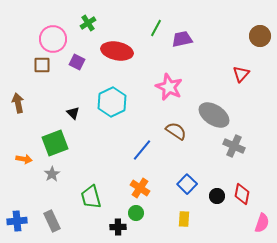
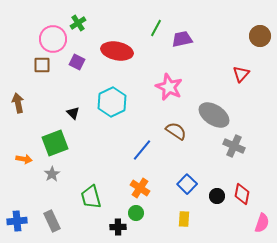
green cross: moved 10 px left
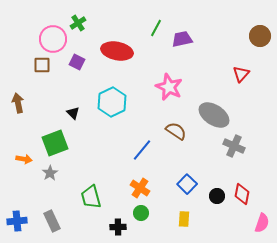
gray star: moved 2 px left, 1 px up
green circle: moved 5 px right
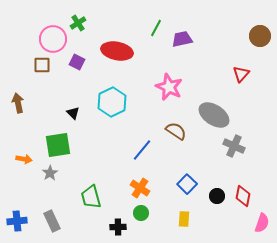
green square: moved 3 px right, 2 px down; rotated 12 degrees clockwise
red diamond: moved 1 px right, 2 px down
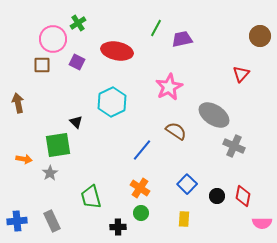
pink star: rotated 20 degrees clockwise
black triangle: moved 3 px right, 9 px down
pink semicircle: rotated 72 degrees clockwise
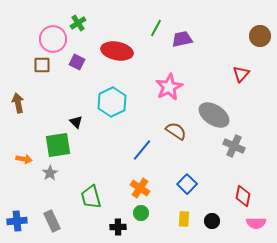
black circle: moved 5 px left, 25 px down
pink semicircle: moved 6 px left
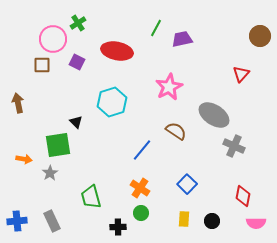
cyan hexagon: rotated 8 degrees clockwise
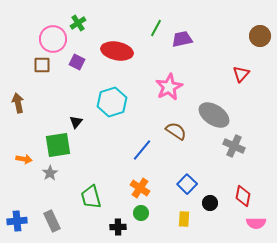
black triangle: rotated 24 degrees clockwise
black circle: moved 2 px left, 18 px up
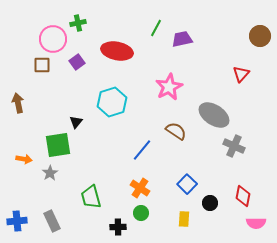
green cross: rotated 21 degrees clockwise
purple square: rotated 28 degrees clockwise
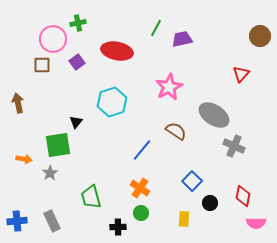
blue square: moved 5 px right, 3 px up
